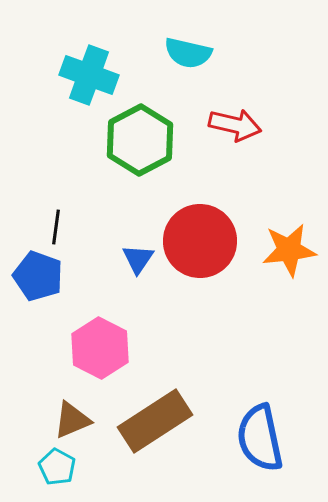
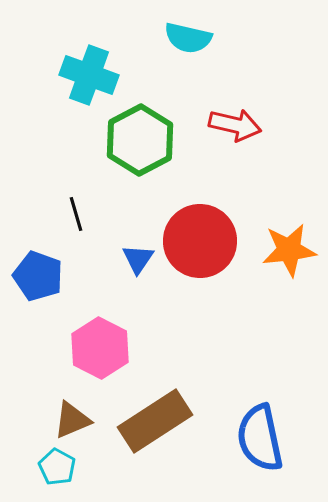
cyan semicircle: moved 15 px up
black line: moved 20 px right, 13 px up; rotated 24 degrees counterclockwise
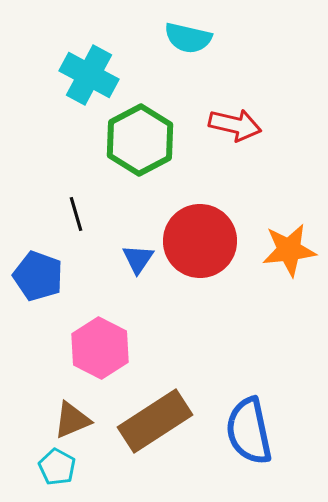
cyan cross: rotated 8 degrees clockwise
blue semicircle: moved 11 px left, 7 px up
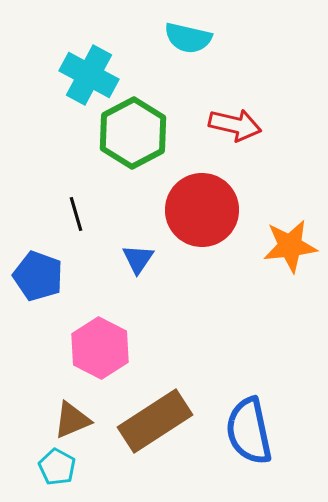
green hexagon: moved 7 px left, 7 px up
red circle: moved 2 px right, 31 px up
orange star: moved 1 px right, 4 px up
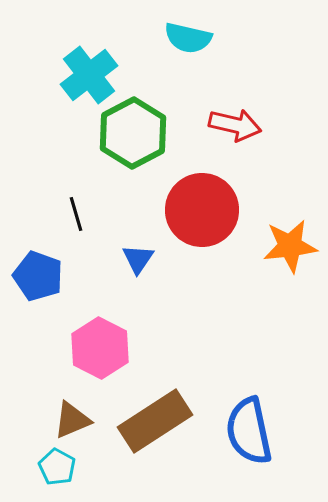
cyan cross: rotated 24 degrees clockwise
